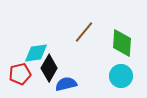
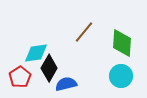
red pentagon: moved 3 px down; rotated 20 degrees counterclockwise
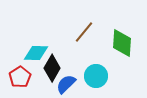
cyan diamond: rotated 10 degrees clockwise
black diamond: moved 3 px right
cyan circle: moved 25 px left
blue semicircle: rotated 30 degrees counterclockwise
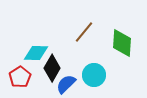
cyan circle: moved 2 px left, 1 px up
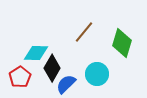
green diamond: rotated 12 degrees clockwise
cyan circle: moved 3 px right, 1 px up
